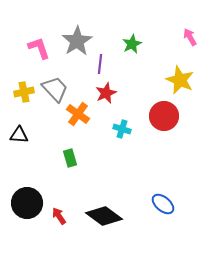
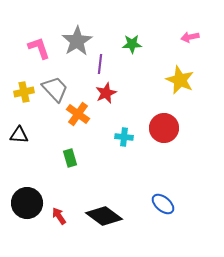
pink arrow: rotated 72 degrees counterclockwise
green star: rotated 24 degrees clockwise
red circle: moved 12 px down
cyan cross: moved 2 px right, 8 px down; rotated 12 degrees counterclockwise
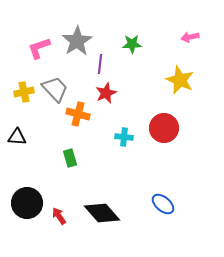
pink L-shape: rotated 90 degrees counterclockwise
orange cross: rotated 20 degrees counterclockwise
black triangle: moved 2 px left, 2 px down
black diamond: moved 2 px left, 3 px up; rotated 12 degrees clockwise
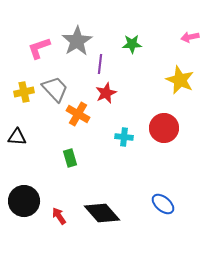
orange cross: rotated 15 degrees clockwise
black circle: moved 3 px left, 2 px up
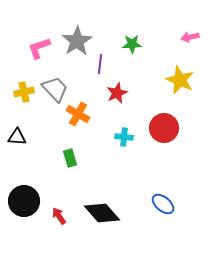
red star: moved 11 px right
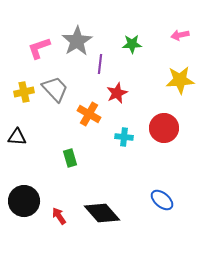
pink arrow: moved 10 px left, 2 px up
yellow star: rotated 28 degrees counterclockwise
orange cross: moved 11 px right
blue ellipse: moved 1 px left, 4 px up
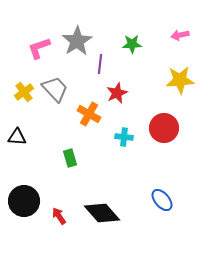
yellow cross: rotated 24 degrees counterclockwise
blue ellipse: rotated 10 degrees clockwise
